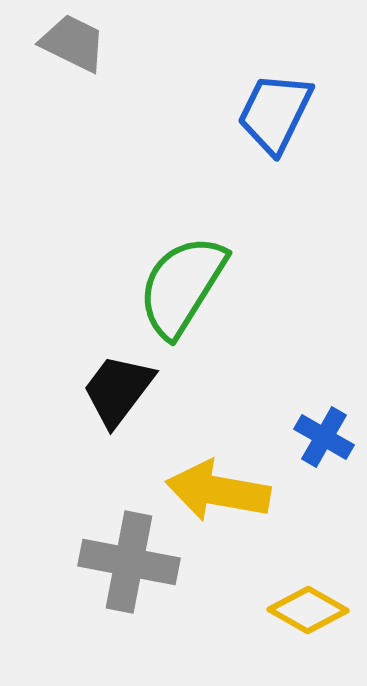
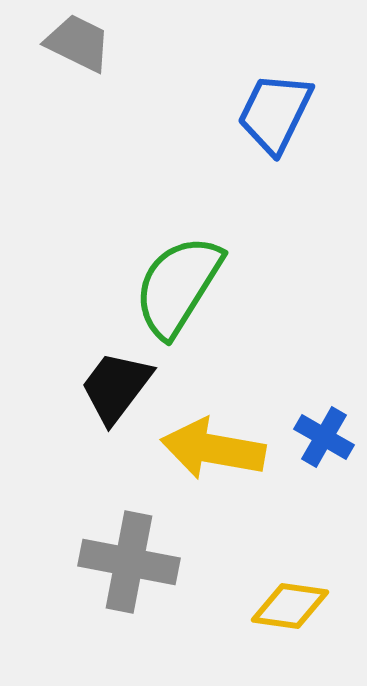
gray trapezoid: moved 5 px right
green semicircle: moved 4 px left
black trapezoid: moved 2 px left, 3 px up
yellow arrow: moved 5 px left, 42 px up
yellow diamond: moved 18 px left, 4 px up; rotated 22 degrees counterclockwise
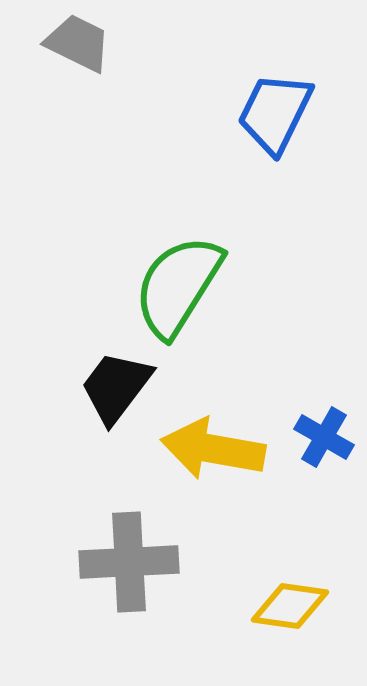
gray cross: rotated 14 degrees counterclockwise
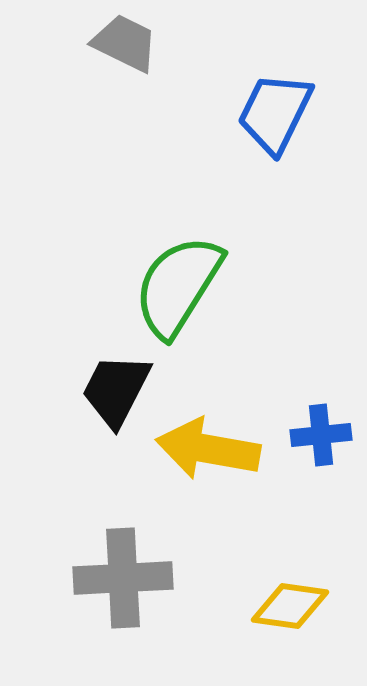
gray trapezoid: moved 47 px right
black trapezoid: moved 3 px down; rotated 10 degrees counterclockwise
blue cross: moved 3 px left, 2 px up; rotated 36 degrees counterclockwise
yellow arrow: moved 5 px left
gray cross: moved 6 px left, 16 px down
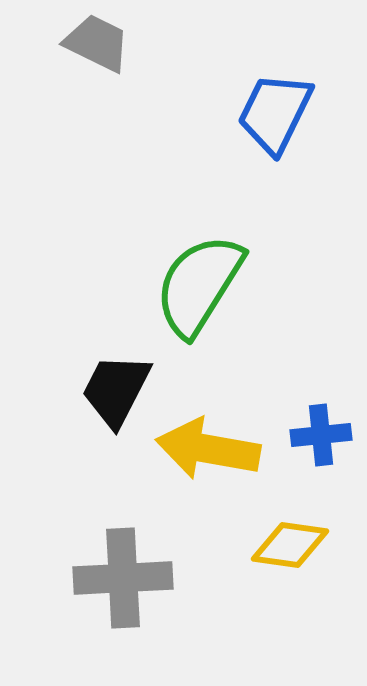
gray trapezoid: moved 28 px left
green semicircle: moved 21 px right, 1 px up
yellow diamond: moved 61 px up
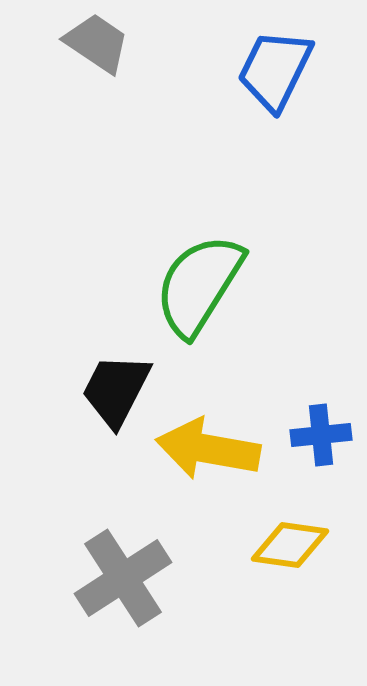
gray trapezoid: rotated 8 degrees clockwise
blue trapezoid: moved 43 px up
gray cross: rotated 30 degrees counterclockwise
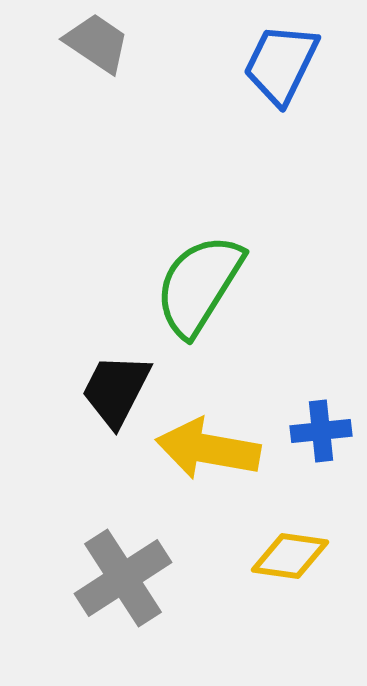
blue trapezoid: moved 6 px right, 6 px up
blue cross: moved 4 px up
yellow diamond: moved 11 px down
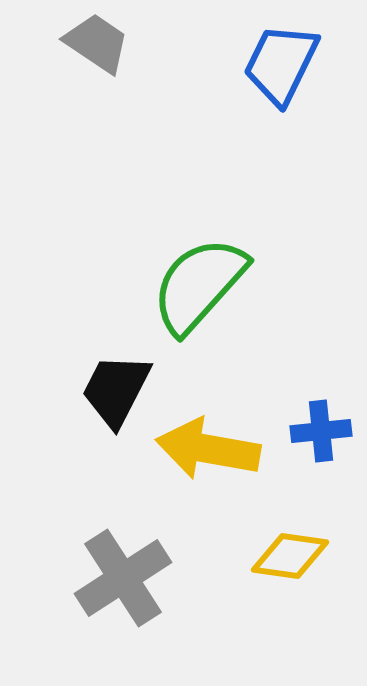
green semicircle: rotated 10 degrees clockwise
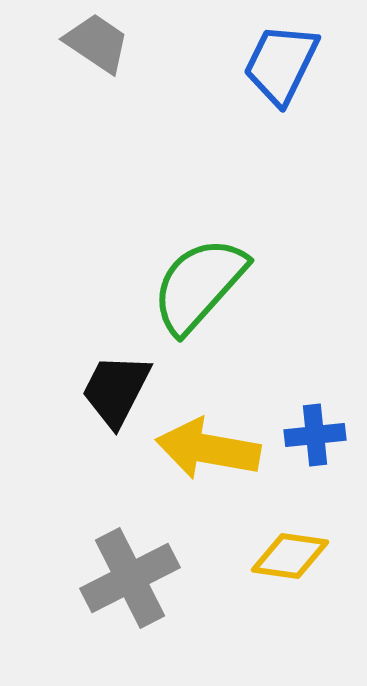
blue cross: moved 6 px left, 4 px down
gray cross: moved 7 px right; rotated 6 degrees clockwise
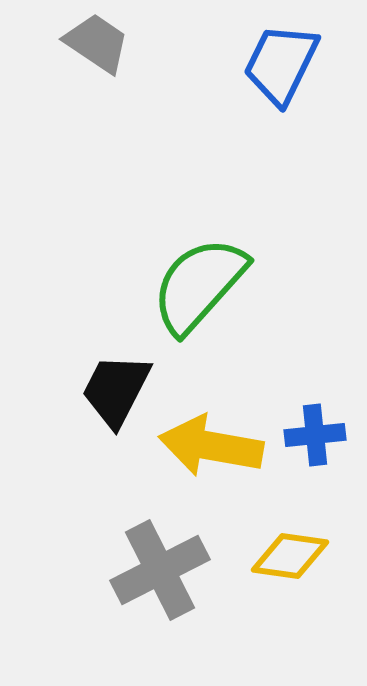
yellow arrow: moved 3 px right, 3 px up
gray cross: moved 30 px right, 8 px up
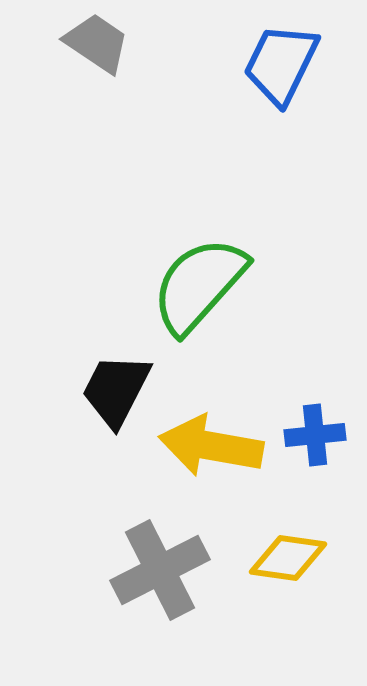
yellow diamond: moved 2 px left, 2 px down
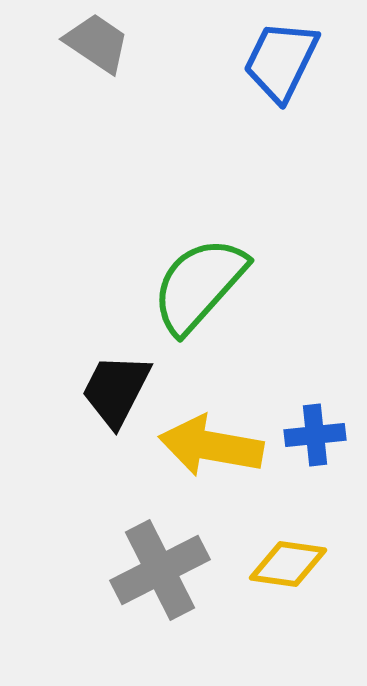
blue trapezoid: moved 3 px up
yellow diamond: moved 6 px down
